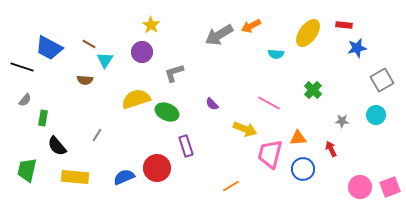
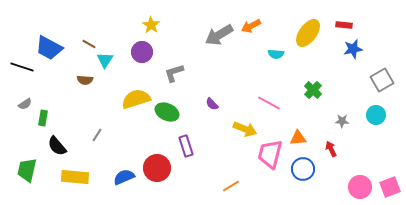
blue star: moved 4 px left, 1 px down
gray semicircle: moved 4 px down; rotated 16 degrees clockwise
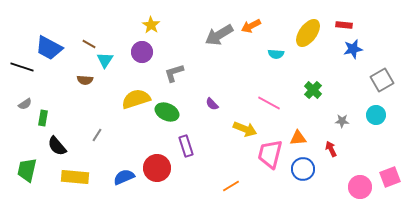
pink square: moved 10 px up
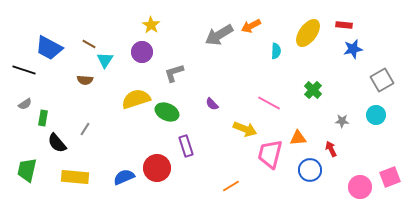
cyan semicircle: moved 3 px up; rotated 91 degrees counterclockwise
black line: moved 2 px right, 3 px down
gray line: moved 12 px left, 6 px up
black semicircle: moved 3 px up
blue circle: moved 7 px right, 1 px down
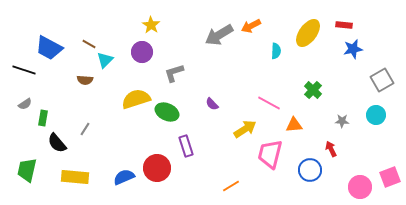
cyan triangle: rotated 12 degrees clockwise
yellow arrow: rotated 55 degrees counterclockwise
orange triangle: moved 4 px left, 13 px up
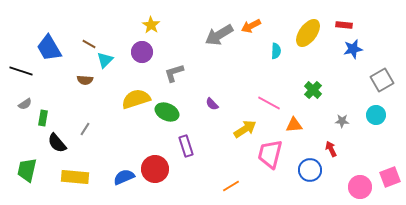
blue trapezoid: rotated 32 degrees clockwise
black line: moved 3 px left, 1 px down
red circle: moved 2 px left, 1 px down
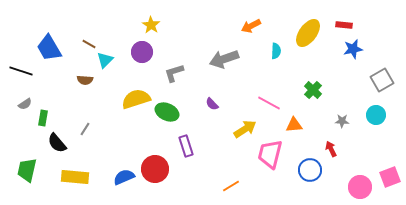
gray arrow: moved 5 px right, 24 px down; rotated 12 degrees clockwise
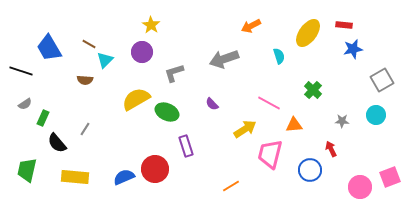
cyan semicircle: moved 3 px right, 5 px down; rotated 21 degrees counterclockwise
yellow semicircle: rotated 12 degrees counterclockwise
green rectangle: rotated 14 degrees clockwise
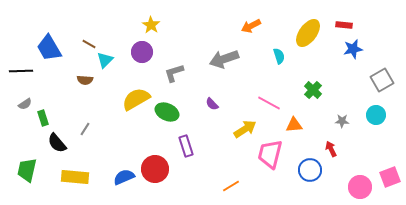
black line: rotated 20 degrees counterclockwise
green rectangle: rotated 42 degrees counterclockwise
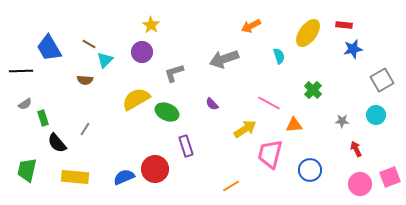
red arrow: moved 25 px right
pink circle: moved 3 px up
